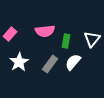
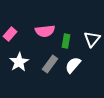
white semicircle: moved 3 px down
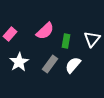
pink semicircle: rotated 36 degrees counterclockwise
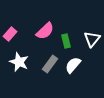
green rectangle: rotated 24 degrees counterclockwise
white star: rotated 18 degrees counterclockwise
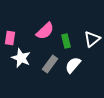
pink rectangle: moved 4 px down; rotated 32 degrees counterclockwise
white triangle: rotated 12 degrees clockwise
white star: moved 2 px right, 4 px up
